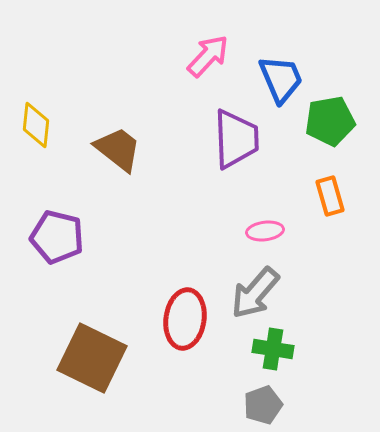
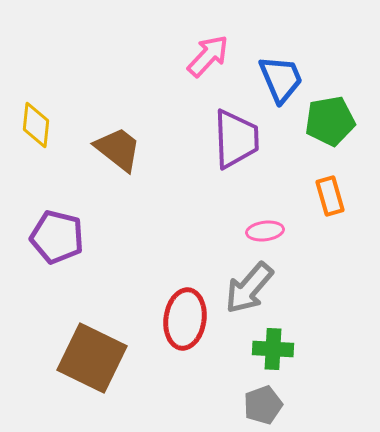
gray arrow: moved 6 px left, 5 px up
green cross: rotated 6 degrees counterclockwise
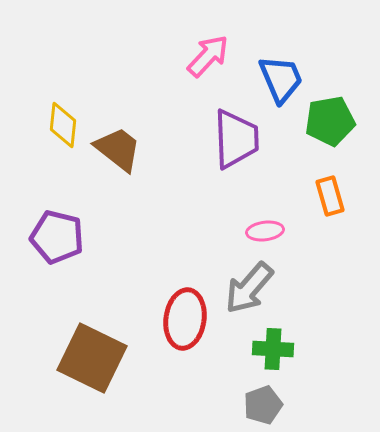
yellow diamond: moved 27 px right
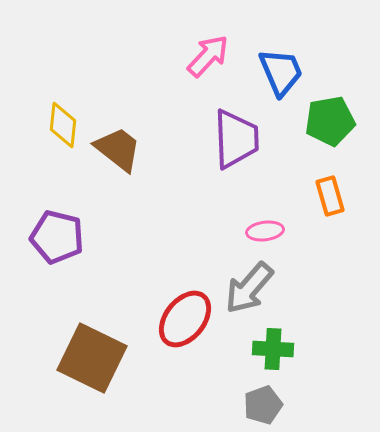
blue trapezoid: moved 7 px up
red ellipse: rotated 30 degrees clockwise
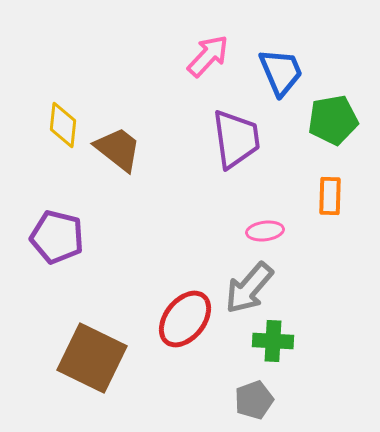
green pentagon: moved 3 px right, 1 px up
purple trapezoid: rotated 6 degrees counterclockwise
orange rectangle: rotated 18 degrees clockwise
green cross: moved 8 px up
gray pentagon: moved 9 px left, 5 px up
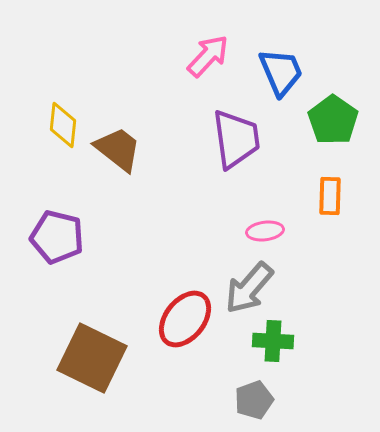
green pentagon: rotated 27 degrees counterclockwise
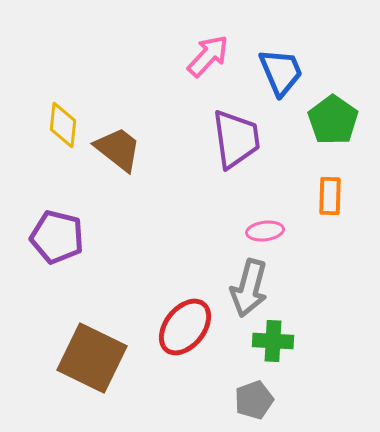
gray arrow: rotated 26 degrees counterclockwise
red ellipse: moved 8 px down
